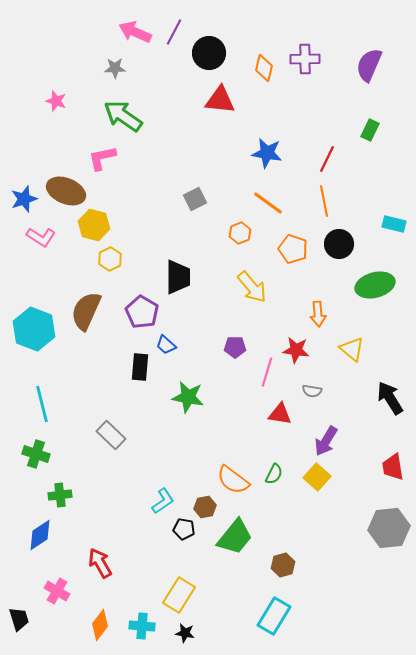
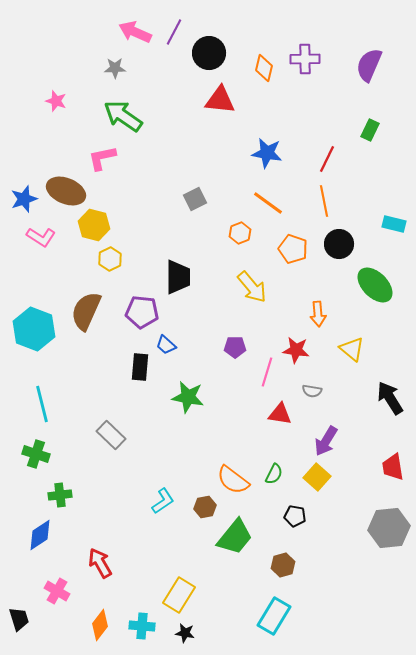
green ellipse at (375, 285): rotated 60 degrees clockwise
purple pentagon at (142, 312): rotated 24 degrees counterclockwise
black pentagon at (184, 529): moved 111 px right, 13 px up
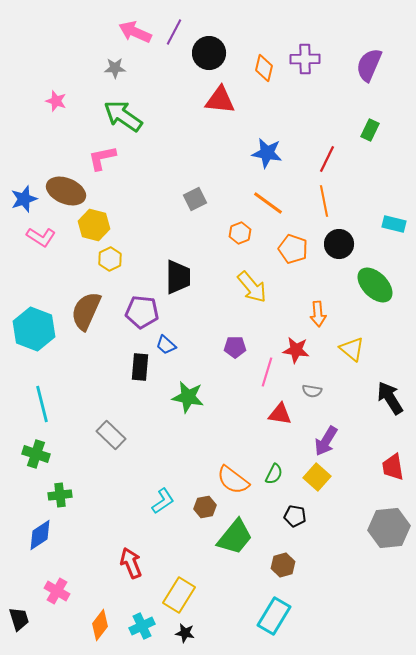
red arrow at (100, 563): moved 31 px right; rotated 8 degrees clockwise
cyan cross at (142, 626): rotated 30 degrees counterclockwise
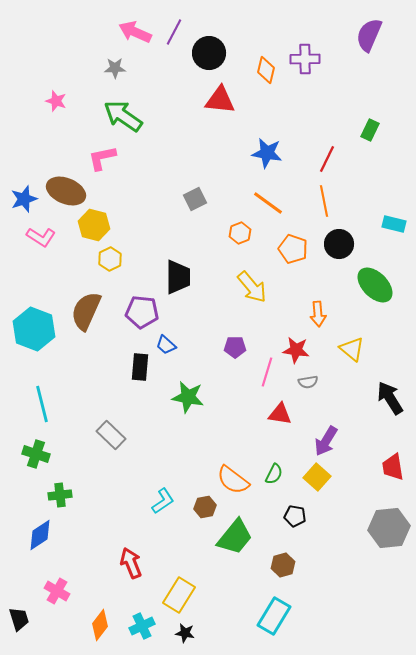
purple semicircle at (369, 65): moved 30 px up
orange diamond at (264, 68): moved 2 px right, 2 px down
gray semicircle at (312, 391): moved 4 px left, 9 px up; rotated 18 degrees counterclockwise
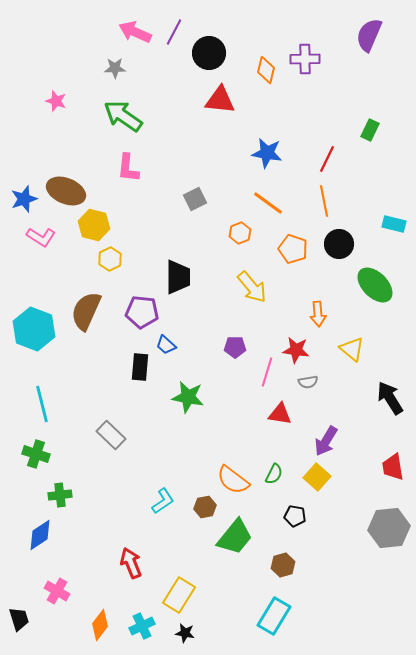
pink L-shape at (102, 158): moved 26 px right, 10 px down; rotated 72 degrees counterclockwise
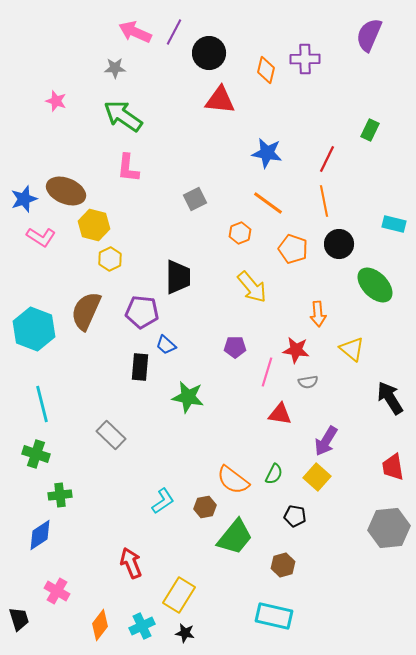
cyan rectangle at (274, 616): rotated 72 degrees clockwise
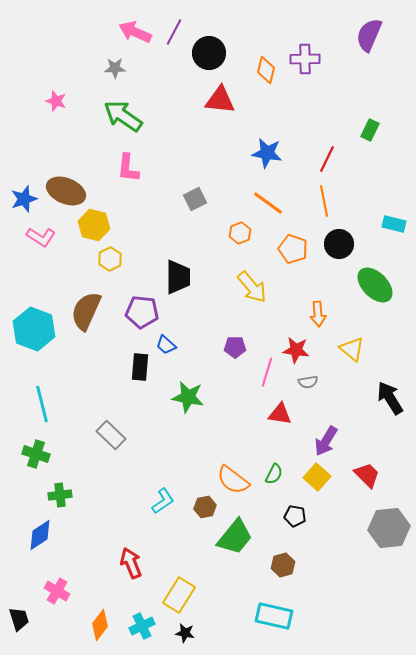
red trapezoid at (393, 467): moved 26 px left, 8 px down; rotated 144 degrees clockwise
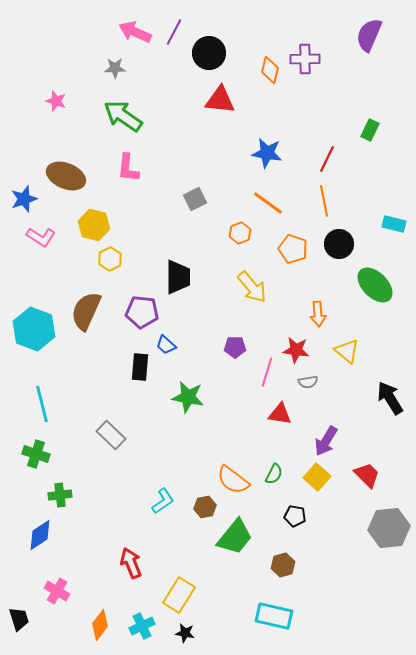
orange diamond at (266, 70): moved 4 px right
brown ellipse at (66, 191): moved 15 px up
yellow triangle at (352, 349): moved 5 px left, 2 px down
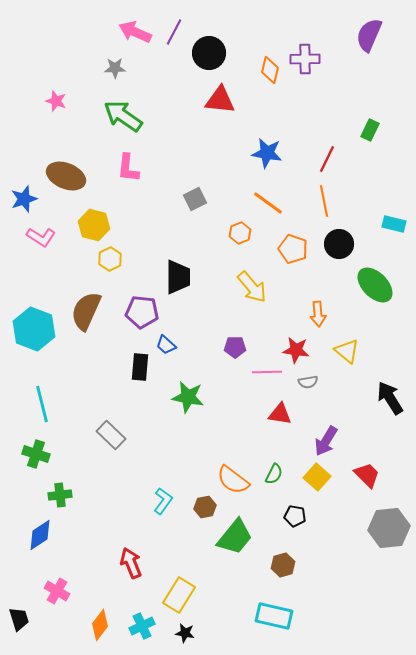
pink line at (267, 372): rotated 72 degrees clockwise
cyan L-shape at (163, 501): rotated 20 degrees counterclockwise
